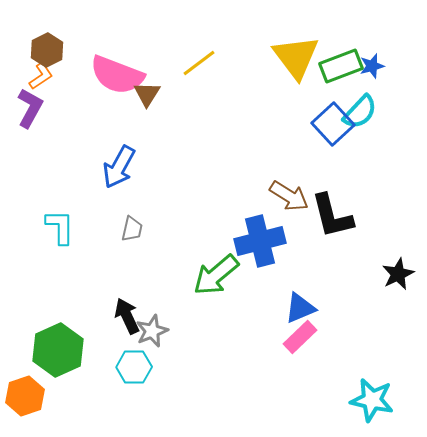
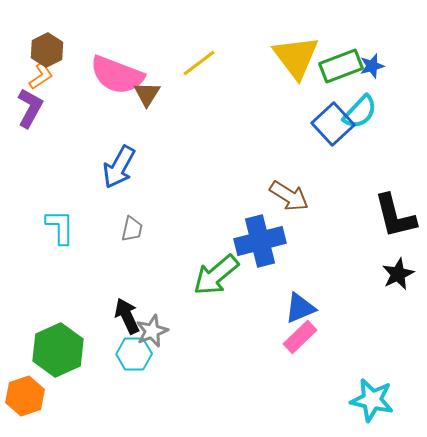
black L-shape: moved 63 px right
cyan hexagon: moved 13 px up
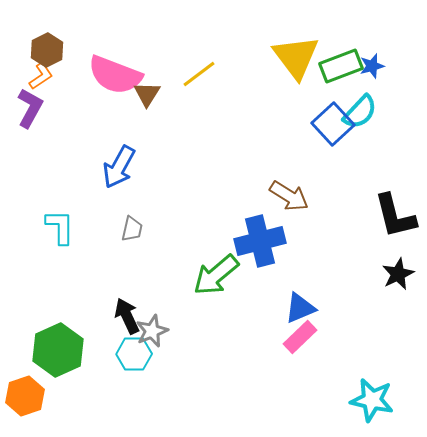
yellow line: moved 11 px down
pink semicircle: moved 2 px left
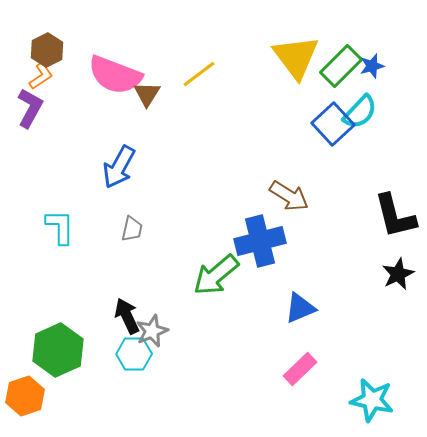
green rectangle: rotated 24 degrees counterclockwise
pink rectangle: moved 32 px down
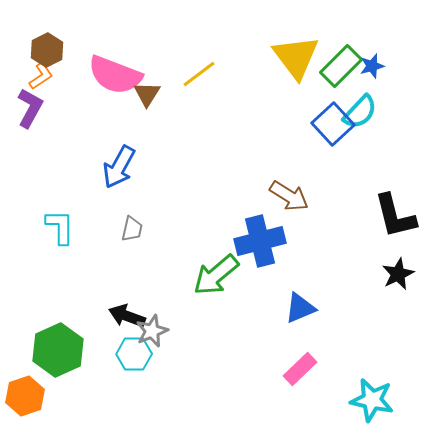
black arrow: rotated 45 degrees counterclockwise
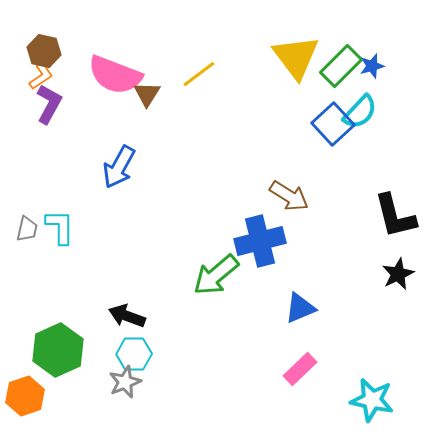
brown hexagon: moved 3 px left, 1 px down; rotated 20 degrees counterclockwise
purple L-shape: moved 19 px right, 4 px up
gray trapezoid: moved 105 px left
gray star: moved 27 px left, 51 px down
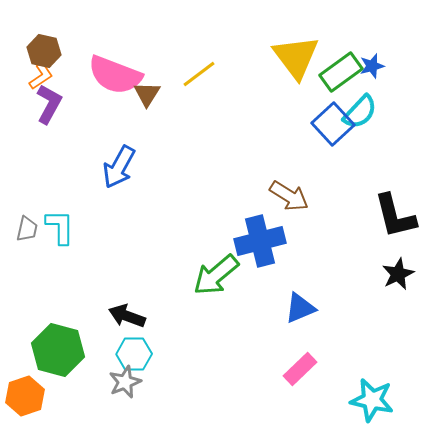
green rectangle: moved 6 px down; rotated 9 degrees clockwise
green hexagon: rotated 21 degrees counterclockwise
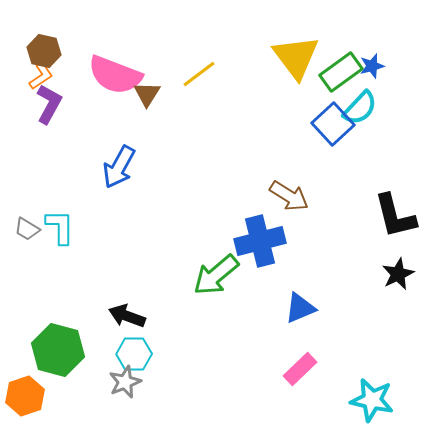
cyan semicircle: moved 4 px up
gray trapezoid: rotated 108 degrees clockwise
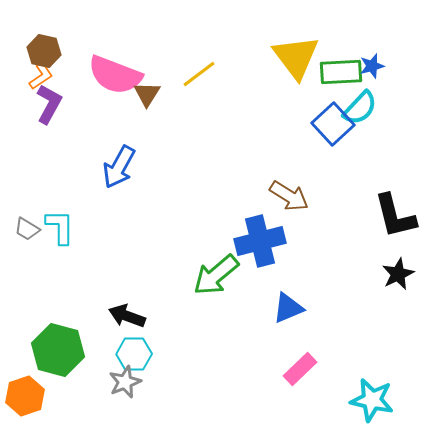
green rectangle: rotated 33 degrees clockwise
blue triangle: moved 12 px left
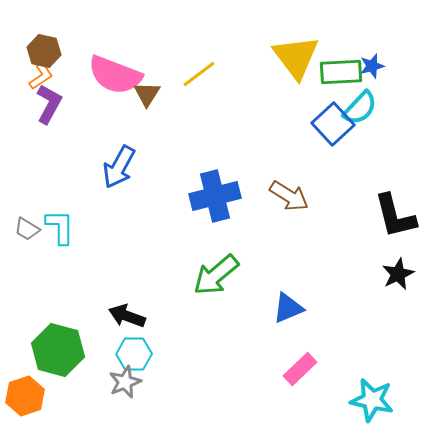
blue cross: moved 45 px left, 45 px up
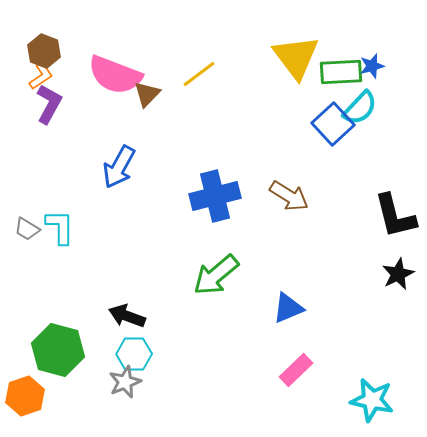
brown hexagon: rotated 8 degrees clockwise
brown triangle: rotated 12 degrees clockwise
pink rectangle: moved 4 px left, 1 px down
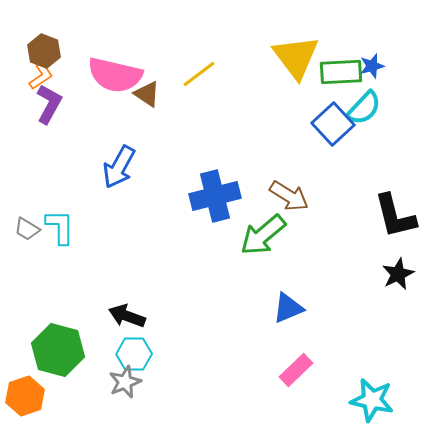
pink semicircle: rotated 8 degrees counterclockwise
brown triangle: rotated 40 degrees counterclockwise
cyan semicircle: moved 4 px right
green arrow: moved 47 px right, 40 px up
